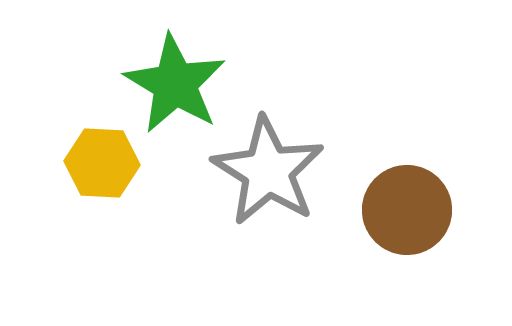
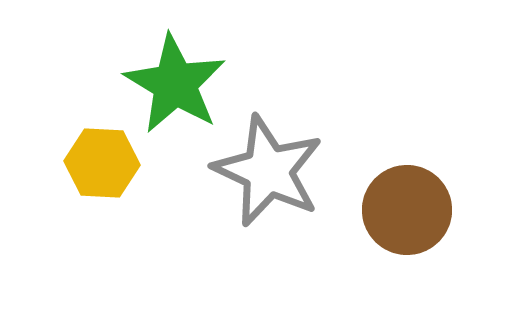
gray star: rotated 7 degrees counterclockwise
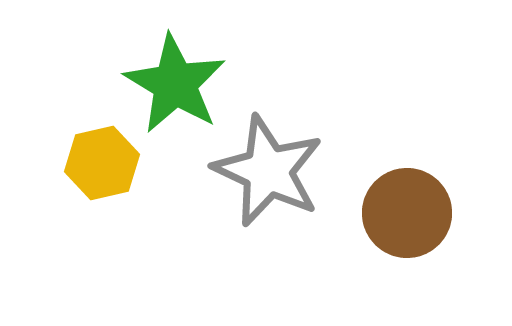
yellow hexagon: rotated 16 degrees counterclockwise
brown circle: moved 3 px down
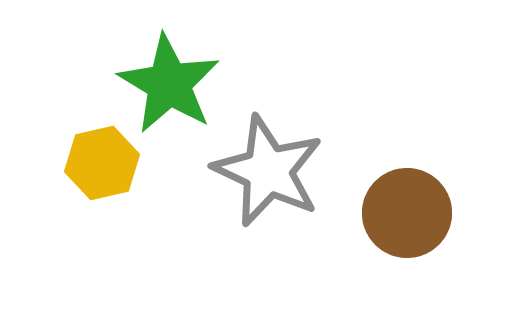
green star: moved 6 px left
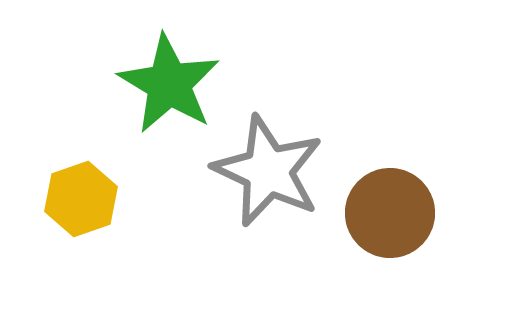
yellow hexagon: moved 21 px left, 36 px down; rotated 6 degrees counterclockwise
brown circle: moved 17 px left
